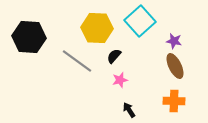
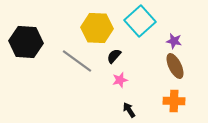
black hexagon: moved 3 px left, 5 px down
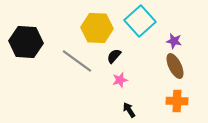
orange cross: moved 3 px right
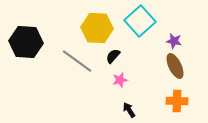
black semicircle: moved 1 px left
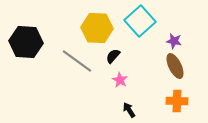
pink star: rotated 28 degrees counterclockwise
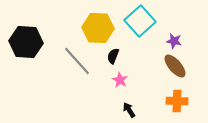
yellow hexagon: moved 1 px right
black semicircle: rotated 21 degrees counterclockwise
gray line: rotated 12 degrees clockwise
brown ellipse: rotated 15 degrees counterclockwise
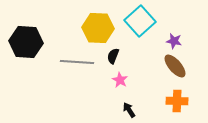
gray line: moved 1 px down; rotated 44 degrees counterclockwise
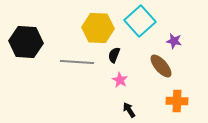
black semicircle: moved 1 px right, 1 px up
brown ellipse: moved 14 px left
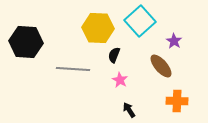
purple star: rotated 21 degrees clockwise
gray line: moved 4 px left, 7 px down
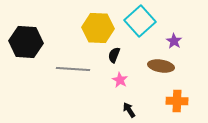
brown ellipse: rotated 40 degrees counterclockwise
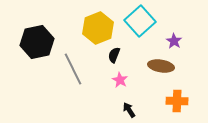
yellow hexagon: rotated 24 degrees counterclockwise
black hexagon: moved 11 px right; rotated 16 degrees counterclockwise
gray line: rotated 60 degrees clockwise
